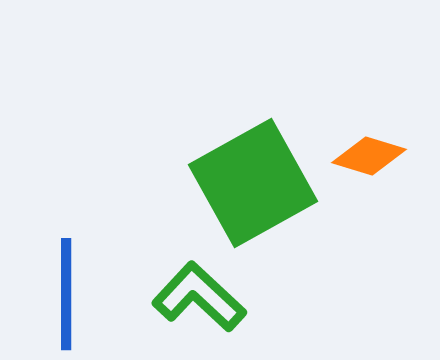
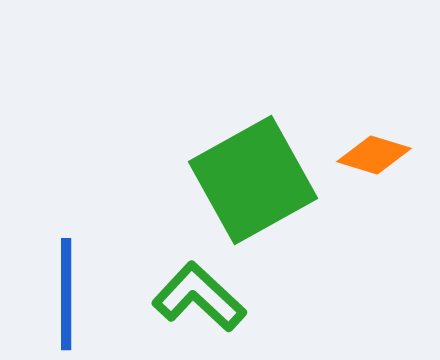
orange diamond: moved 5 px right, 1 px up
green square: moved 3 px up
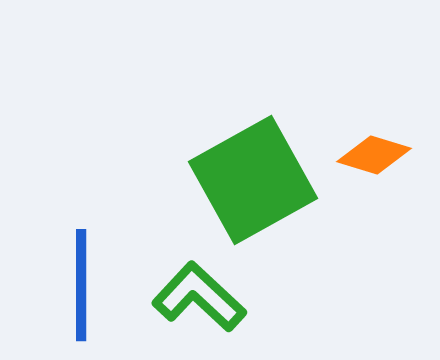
blue line: moved 15 px right, 9 px up
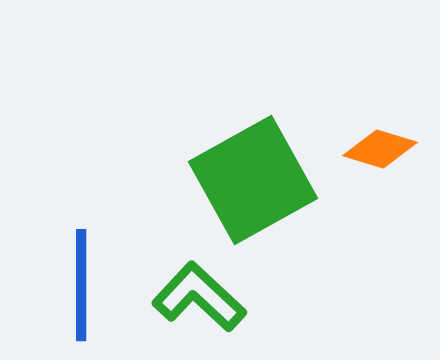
orange diamond: moved 6 px right, 6 px up
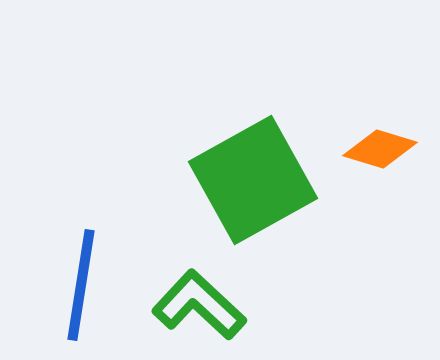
blue line: rotated 9 degrees clockwise
green L-shape: moved 8 px down
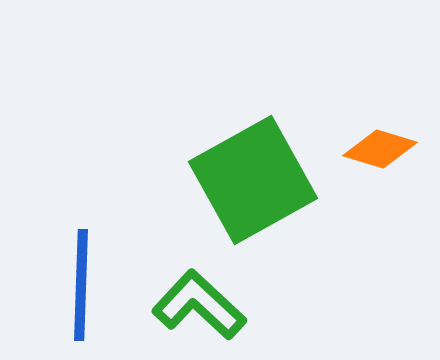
blue line: rotated 7 degrees counterclockwise
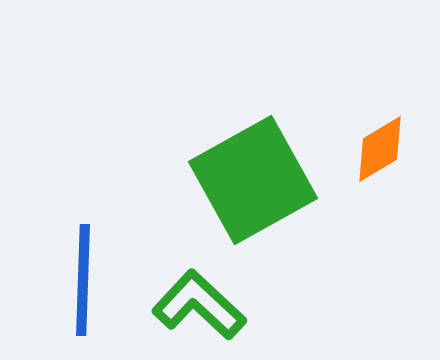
orange diamond: rotated 48 degrees counterclockwise
blue line: moved 2 px right, 5 px up
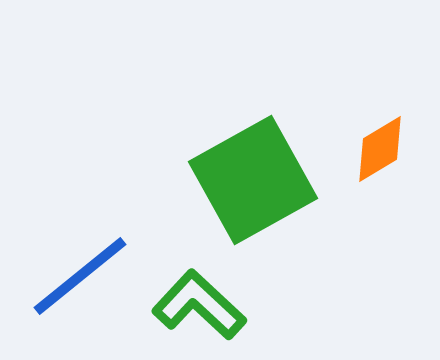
blue line: moved 3 px left, 4 px up; rotated 49 degrees clockwise
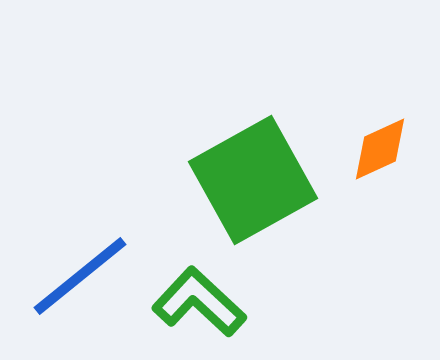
orange diamond: rotated 6 degrees clockwise
green L-shape: moved 3 px up
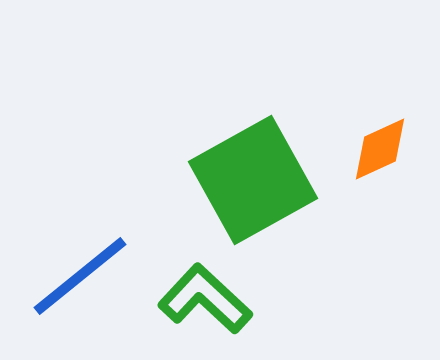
green L-shape: moved 6 px right, 3 px up
